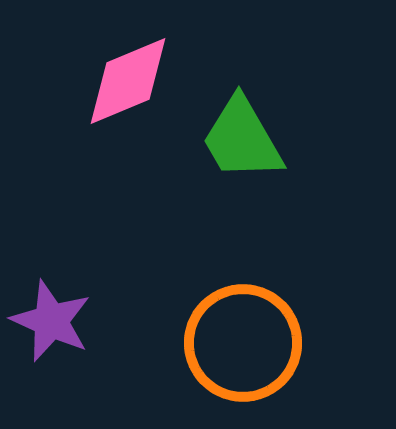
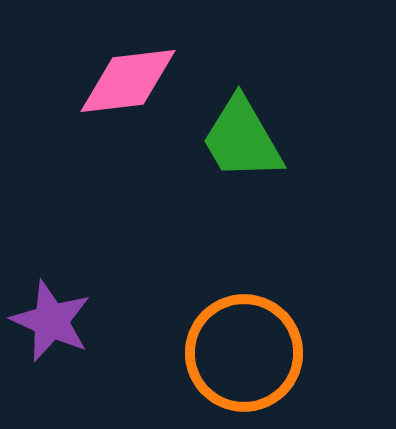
pink diamond: rotated 16 degrees clockwise
orange circle: moved 1 px right, 10 px down
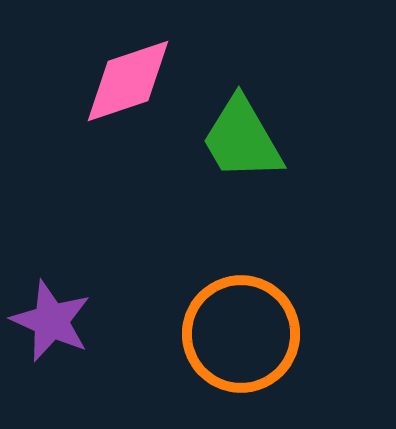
pink diamond: rotated 12 degrees counterclockwise
orange circle: moved 3 px left, 19 px up
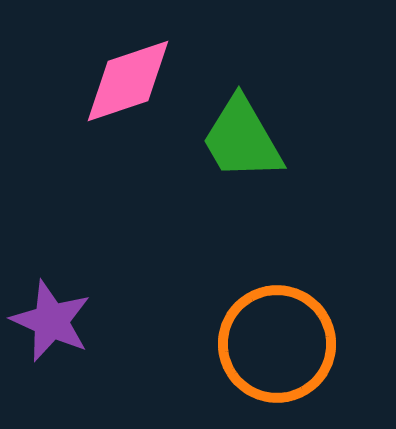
orange circle: moved 36 px right, 10 px down
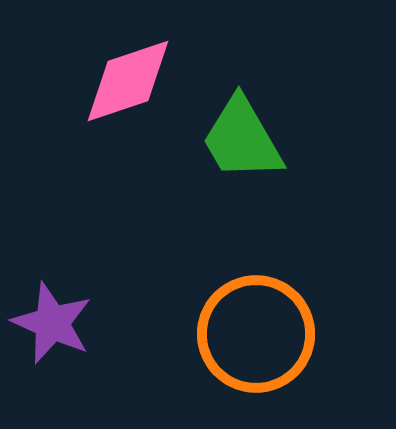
purple star: moved 1 px right, 2 px down
orange circle: moved 21 px left, 10 px up
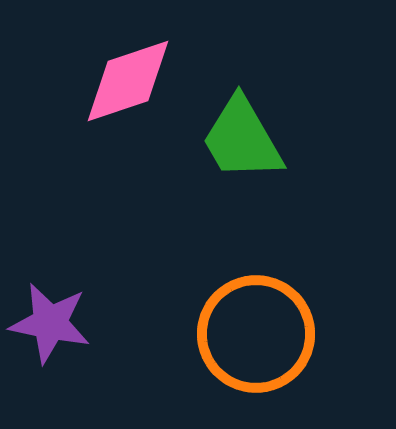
purple star: moved 2 px left; rotated 12 degrees counterclockwise
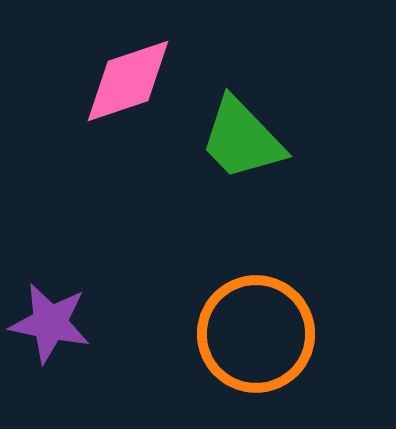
green trapezoid: rotated 14 degrees counterclockwise
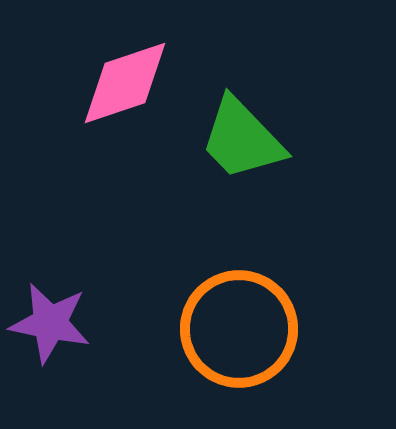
pink diamond: moved 3 px left, 2 px down
orange circle: moved 17 px left, 5 px up
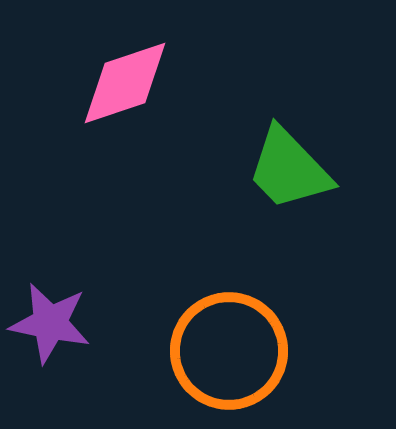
green trapezoid: moved 47 px right, 30 px down
orange circle: moved 10 px left, 22 px down
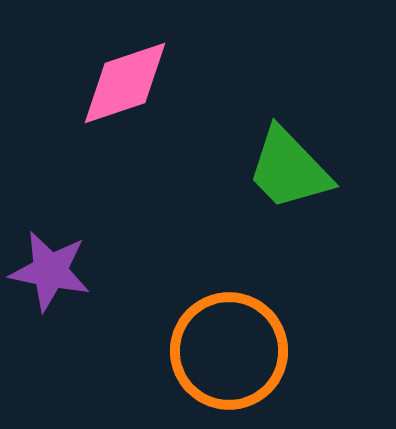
purple star: moved 52 px up
